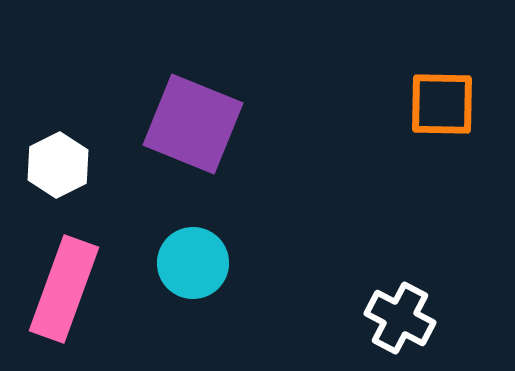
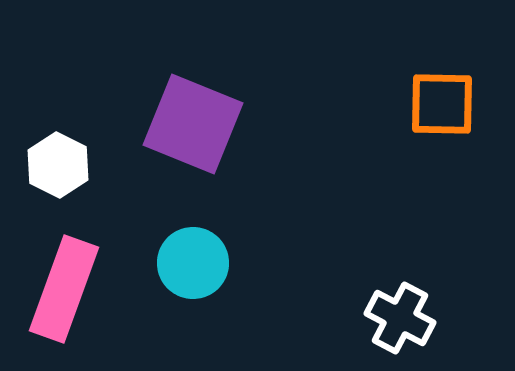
white hexagon: rotated 6 degrees counterclockwise
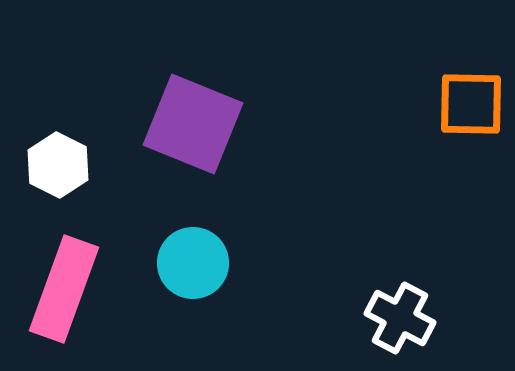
orange square: moved 29 px right
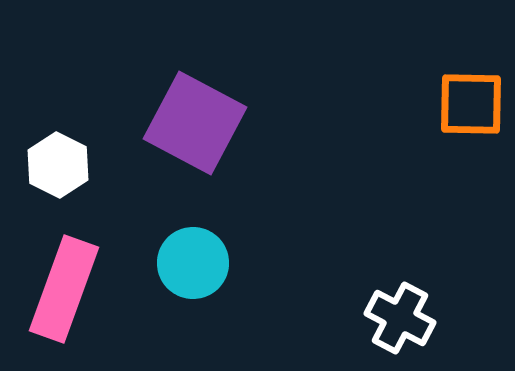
purple square: moved 2 px right, 1 px up; rotated 6 degrees clockwise
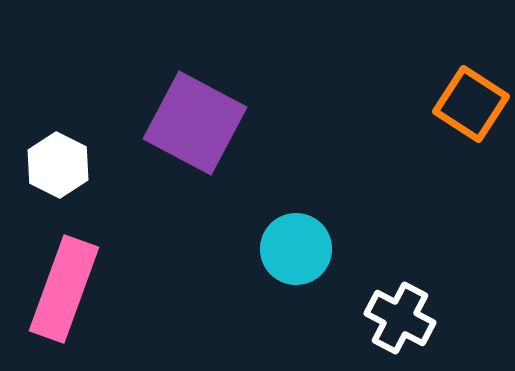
orange square: rotated 32 degrees clockwise
cyan circle: moved 103 px right, 14 px up
